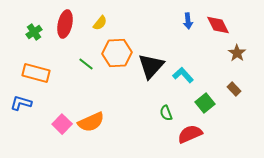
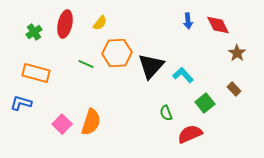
green line: rotated 14 degrees counterclockwise
orange semicircle: rotated 48 degrees counterclockwise
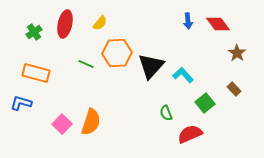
red diamond: moved 1 px up; rotated 10 degrees counterclockwise
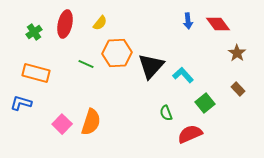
brown rectangle: moved 4 px right
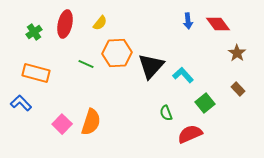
blue L-shape: rotated 30 degrees clockwise
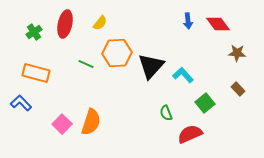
brown star: rotated 30 degrees counterclockwise
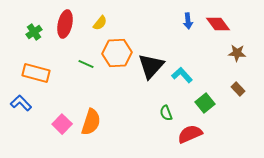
cyan L-shape: moved 1 px left
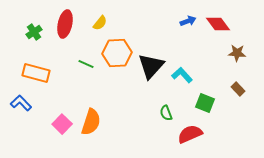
blue arrow: rotated 105 degrees counterclockwise
green square: rotated 30 degrees counterclockwise
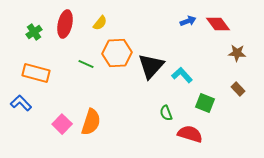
red semicircle: rotated 40 degrees clockwise
